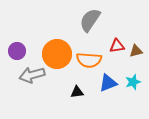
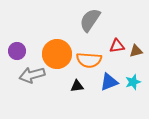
blue triangle: moved 1 px right, 1 px up
black triangle: moved 6 px up
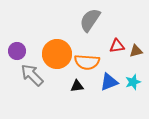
orange semicircle: moved 2 px left, 2 px down
gray arrow: rotated 60 degrees clockwise
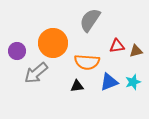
orange circle: moved 4 px left, 11 px up
gray arrow: moved 4 px right, 2 px up; rotated 85 degrees counterclockwise
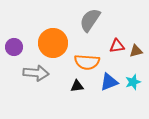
purple circle: moved 3 px left, 4 px up
gray arrow: rotated 135 degrees counterclockwise
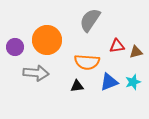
orange circle: moved 6 px left, 3 px up
purple circle: moved 1 px right
brown triangle: moved 1 px down
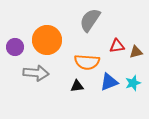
cyan star: moved 1 px down
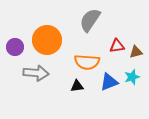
cyan star: moved 1 px left, 6 px up
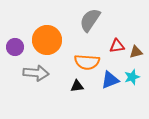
blue triangle: moved 1 px right, 2 px up
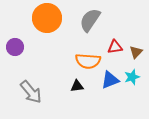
orange circle: moved 22 px up
red triangle: moved 2 px left, 1 px down
brown triangle: rotated 32 degrees counterclockwise
orange semicircle: moved 1 px right, 1 px up
gray arrow: moved 5 px left, 19 px down; rotated 45 degrees clockwise
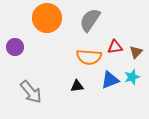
orange semicircle: moved 1 px right, 4 px up
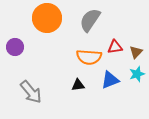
cyan star: moved 5 px right, 3 px up
black triangle: moved 1 px right, 1 px up
